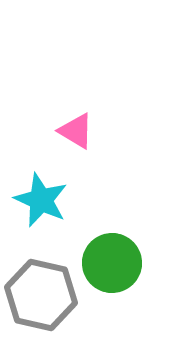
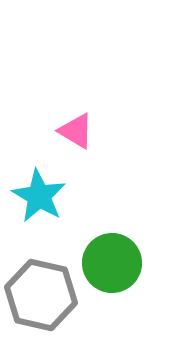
cyan star: moved 2 px left, 4 px up; rotated 6 degrees clockwise
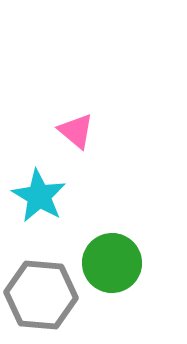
pink triangle: rotated 9 degrees clockwise
gray hexagon: rotated 8 degrees counterclockwise
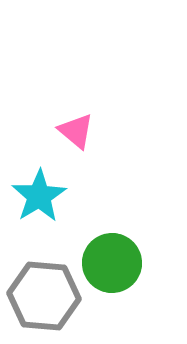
cyan star: rotated 10 degrees clockwise
gray hexagon: moved 3 px right, 1 px down
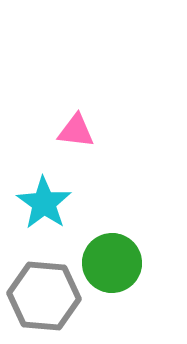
pink triangle: rotated 33 degrees counterclockwise
cyan star: moved 5 px right, 7 px down; rotated 6 degrees counterclockwise
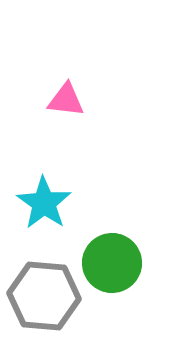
pink triangle: moved 10 px left, 31 px up
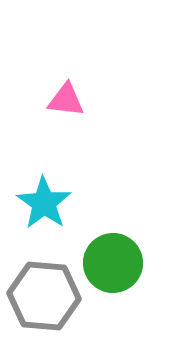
green circle: moved 1 px right
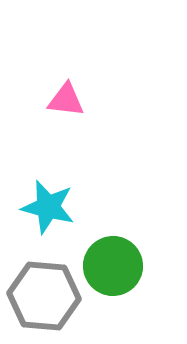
cyan star: moved 4 px right, 4 px down; rotated 20 degrees counterclockwise
green circle: moved 3 px down
